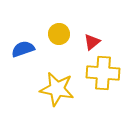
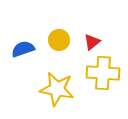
yellow circle: moved 6 px down
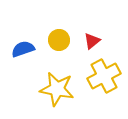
red triangle: moved 1 px up
yellow cross: moved 1 px right, 3 px down; rotated 32 degrees counterclockwise
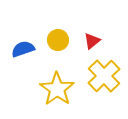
yellow circle: moved 1 px left
yellow cross: rotated 16 degrees counterclockwise
yellow star: rotated 24 degrees clockwise
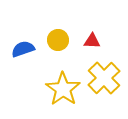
red triangle: rotated 42 degrees clockwise
yellow cross: moved 2 px down
yellow star: moved 6 px right
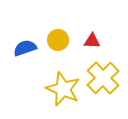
blue semicircle: moved 2 px right, 1 px up
yellow cross: moved 1 px left
yellow star: rotated 12 degrees counterclockwise
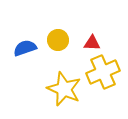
red triangle: moved 2 px down
yellow cross: moved 6 px up; rotated 20 degrees clockwise
yellow star: moved 1 px right
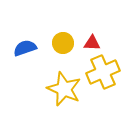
yellow circle: moved 5 px right, 3 px down
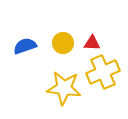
blue semicircle: moved 2 px up
yellow star: moved 1 px up; rotated 16 degrees counterclockwise
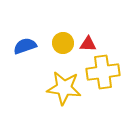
red triangle: moved 4 px left, 1 px down
yellow cross: rotated 16 degrees clockwise
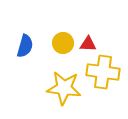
blue semicircle: rotated 125 degrees clockwise
yellow cross: rotated 16 degrees clockwise
